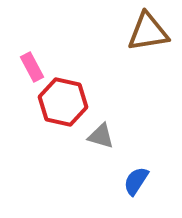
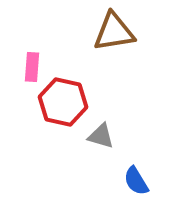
brown triangle: moved 34 px left
pink rectangle: rotated 32 degrees clockwise
blue semicircle: rotated 64 degrees counterclockwise
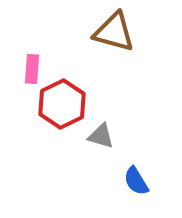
brown triangle: rotated 24 degrees clockwise
pink rectangle: moved 2 px down
red hexagon: moved 1 px left, 2 px down; rotated 21 degrees clockwise
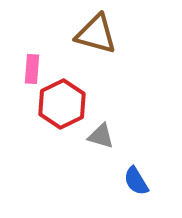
brown triangle: moved 18 px left, 2 px down
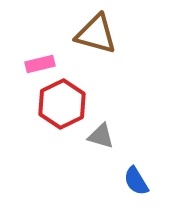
pink rectangle: moved 8 px right, 5 px up; rotated 72 degrees clockwise
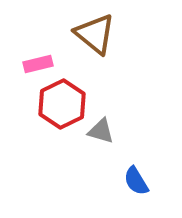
brown triangle: moved 1 px left; rotated 24 degrees clockwise
pink rectangle: moved 2 px left
gray triangle: moved 5 px up
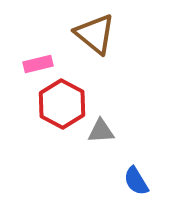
red hexagon: rotated 6 degrees counterclockwise
gray triangle: rotated 20 degrees counterclockwise
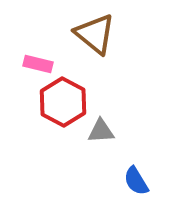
pink rectangle: rotated 28 degrees clockwise
red hexagon: moved 1 px right, 2 px up
